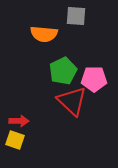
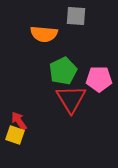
pink pentagon: moved 5 px right
red triangle: moved 1 px left, 2 px up; rotated 16 degrees clockwise
red arrow: rotated 126 degrees counterclockwise
yellow square: moved 5 px up
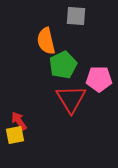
orange semicircle: moved 2 px right, 7 px down; rotated 72 degrees clockwise
green pentagon: moved 6 px up
yellow square: rotated 30 degrees counterclockwise
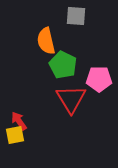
green pentagon: rotated 20 degrees counterclockwise
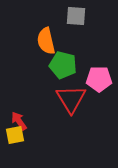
green pentagon: rotated 12 degrees counterclockwise
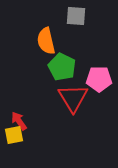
green pentagon: moved 1 px left, 2 px down; rotated 12 degrees clockwise
red triangle: moved 2 px right, 1 px up
yellow square: moved 1 px left
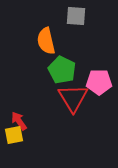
green pentagon: moved 3 px down
pink pentagon: moved 3 px down
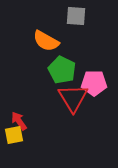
orange semicircle: rotated 48 degrees counterclockwise
pink pentagon: moved 5 px left, 1 px down
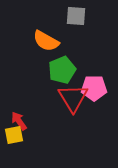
green pentagon: rotated 24 degrees clockwise
pink pentagon: moved 5 px down
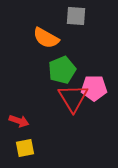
orange semicircle: moved 3 px up
red arrow: rotated 144 degrees clockwise
yellow square: moved 11 px right, 13 px down
